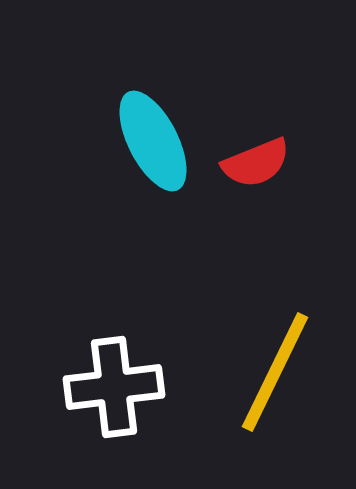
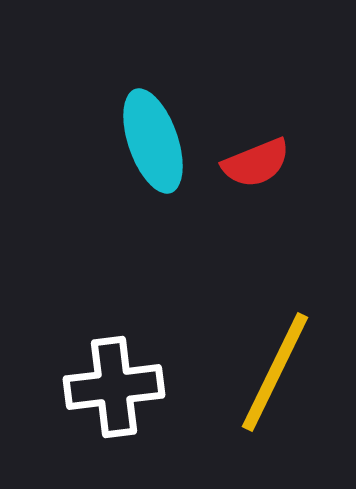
cyan ellipse: rotated 8 degrees clockwise
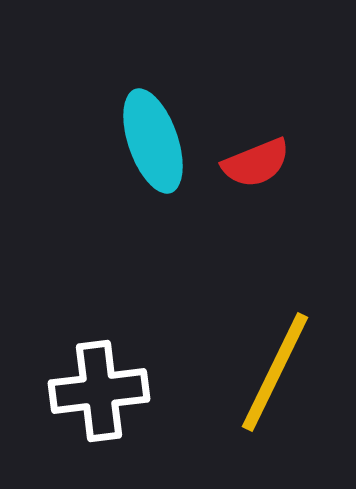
white cross: moved 15 px left, 4 px down
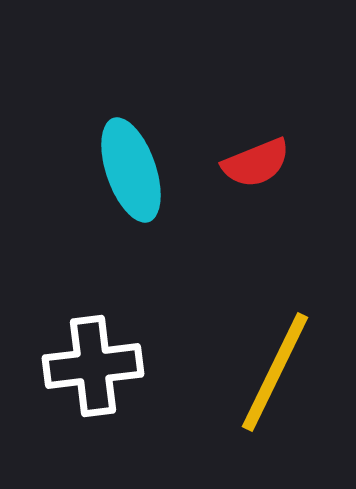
cyan ellipse: moved 22 px left, 29 px down
white cross: moved 6 px left, 25 px up
